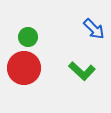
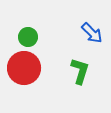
blue arrow: moved 2 px left, 4 px down
green L-shape: moved 2 px left; rotated 116 degrees counterclockwise
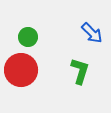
red circle: moved 3 px left, 2 px down
